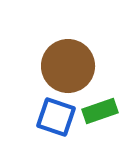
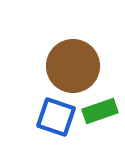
brown circle: moved 5 px right
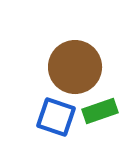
brown circle: moved 2 px right, 1 px down
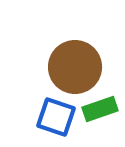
green rectangle: moved 2 px up
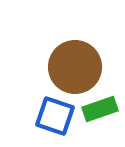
blue square: moved 1 px left, 1 px up
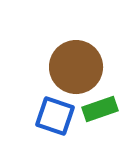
brown circle: moved 1 px right
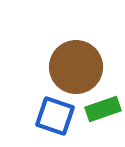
green rectangle: moved 3 px right
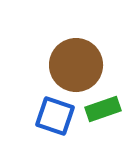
brown circle: moved 2 px up
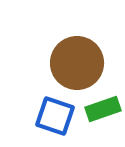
brown circle: moved 1 px right, 2 px up
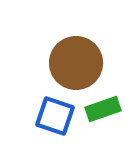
brown circle: moved 1 px left
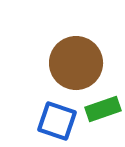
blue square: moved 2 px right, 5 px down
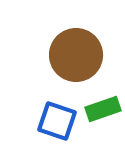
brown circle: moved 8 px up
